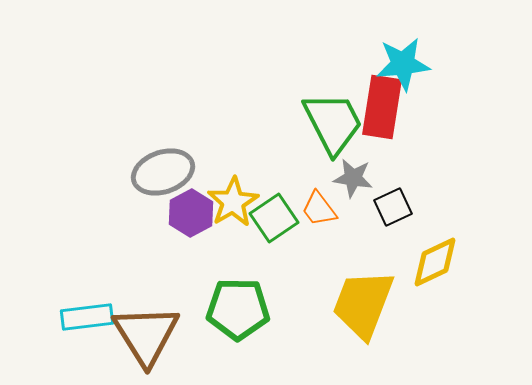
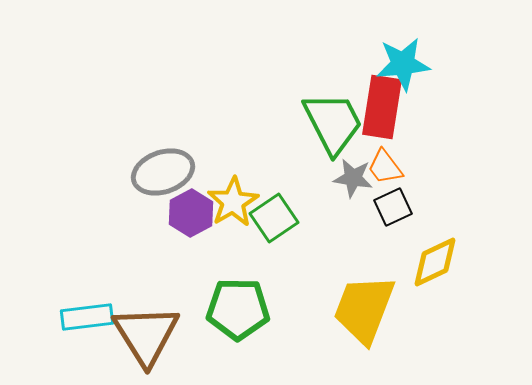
orange trapezoid: moved 66 px right, 42 px up
yellow trapezoid: moved 1 px right, 5 px down
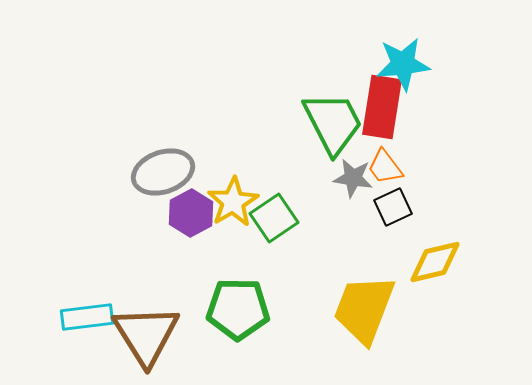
yellow diamond: rotated 12 degrees clockwise
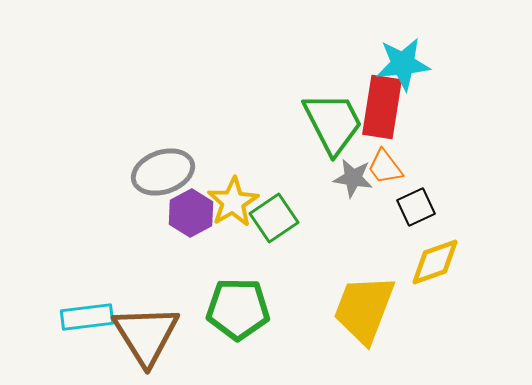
black square: moved 23 px right
yellow diamond: rotated 6 degrees counterclockwise
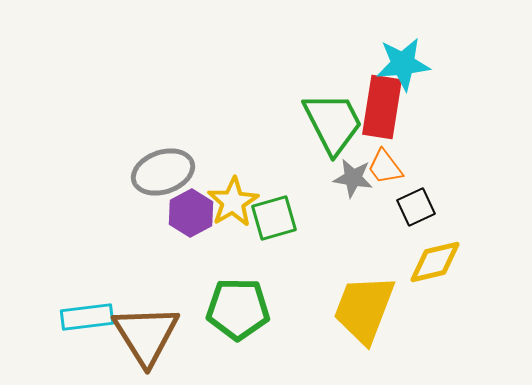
green square: rotated 18 degrees clockwise
yellow diamond: rotated 6 degrees clockwise
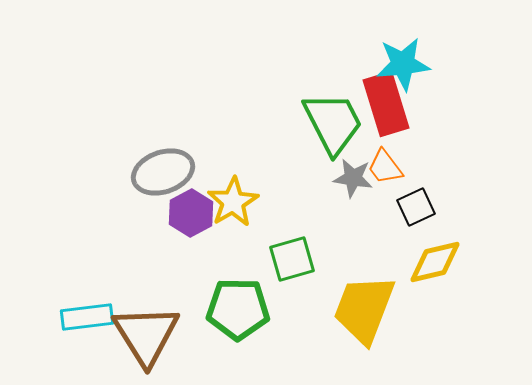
red rectangle: moved 4 px right, 3 px up; rotated 26 degrees counterclockwise
green square: moved 18 px right, 41 px down
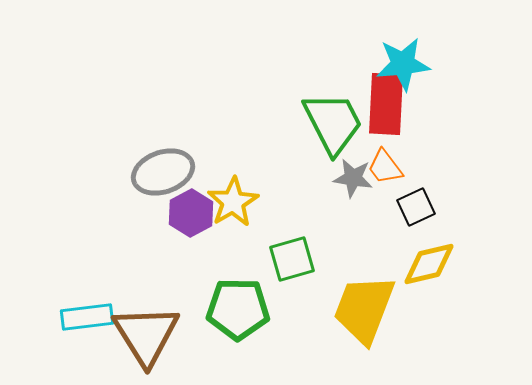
red rectangle: rotated 20 degrees clockwise
yellow diamond: moved 6 px left, 2 px down
